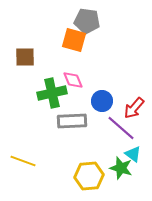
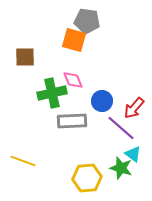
yellow hexagon: moved 2 px left, 2 px down
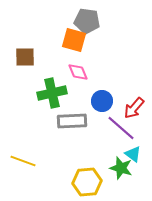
pink diamond: moved 5 px right, 8 px up
yellow hexagon: moved 4 px down
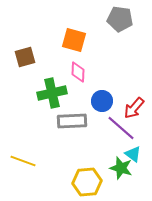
gray pentagon: moved 33 px right, 2 px up
brown square: rotated 15 degrees counterclockwise
pink diamond: rotated 25 degrees clockwise
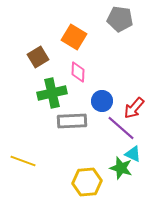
orange square: moved 3 px up; rotated 15 degrees clockwise
brown square: moved 13 px right; rotated 15 degrees counterclockwise
cyan triangle: rotated 12 degrees counterclockwise
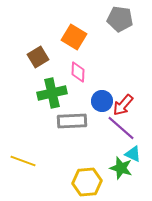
red arrow: moved 11 px left, 3 px up
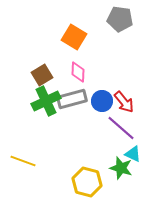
brown square: moved 4 px right, 18 px down
green cross: moved 6 px left, 8 px down; rotated 12 degrees counterclockwise
red arrow: moved 1 px right, 3 px up; rotated 80 degrees counterclockwise
gray rectangle: moved 22 px up; rotated 12 degrees counterclockwise
yellow hexagon: rotated 20 degrees clockwise
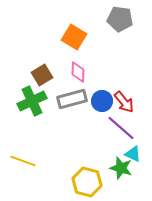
green cross: moved 14 px left
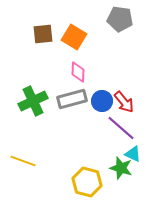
brown square: moved 1 px right, 41 px up; rotated 25 degrees clockwise
green cross: moved 1 px right
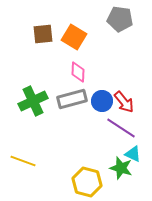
purple line: rotated 8 degrees counterclockwise
